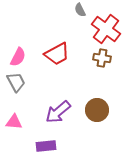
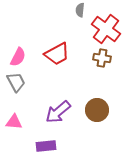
gray semicircle: rotated 32 degrees clockwise
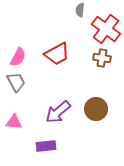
brown circle: moved 1 px left, 1 px up
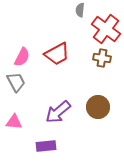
pink semicircle: moved 4 px right
brown circle: moved 2 px right, 2 px up
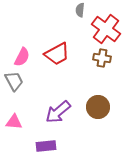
gray trapezoid: moved 2 px left, 1 px up
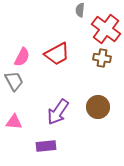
purple arrow: rotated 16 degrees counterclockwise
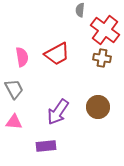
red cross: moved 1 px left, 1 px down
pink semicircle: rotated 36 degrees counterclockwise
gray trapezoid: moved 8 px down
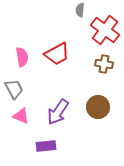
brown cross: moved 2 px right, 6 px down
pink triangle: moved 7 px right, 6 px up; rotated 18 degrees clockwise
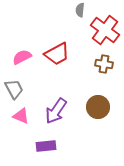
pink semicircle: rotated 108 degrees counterclockwise
purple arrow: moved 2 px left, 1 px up
